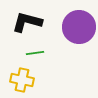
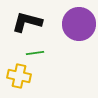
purple circle: moved 3 px up
yellow cross: moved 3 px left, 4 px up
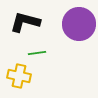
black L-shape: moved 2 px left
green line: moved 2 px right
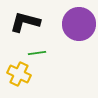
yellow cross: moved 2 px up; rotated 15 degrees clockwise
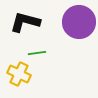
purple circle: moved 2 px up
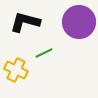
green line: moved 7 px right; rotated 18 degrees counterclockwise
yellow cross: moved 3 px left, 4 px up
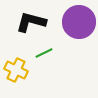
black L-shape: moved 6 px right
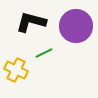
purple circle: moved 3 px left, 4 px down
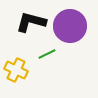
purple circle: moved 6 px left
green line: moved 3 px right, 1 px down
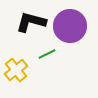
yellow cross: rotated 25 degrees clockwise
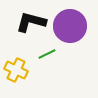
yellow cross: rotated 25 degrees counterclockwise
